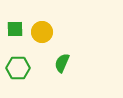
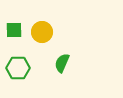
green square: moved 1 px left, 1 px down
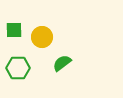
yellow circle: moved 5 px down
green semicircle: rotated 30 degrees clockwise
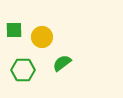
green hexagon: moved 5 px right, 2 px down
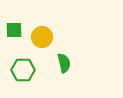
green semicircle: moved 2 px right; rotated 114 degrees clockwise
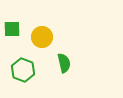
green square: moved 2 px left, 1 px up
green hexagon: rotated 20 degrees clockwise
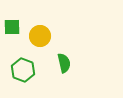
green square: moved 2 px up
yellow circle: moved 2 px left, 1 px up
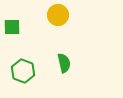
yellow circle: moved 18 px right, 21 px up
green hexagon: moved 1 px down
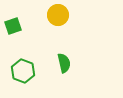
green square: moved 1 px right, 1 px up; rotated 18 degrees counterclockwise
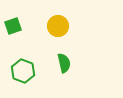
yellow circle: moved 11 px down
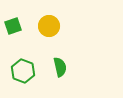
yellow circle: moved 9 px left
green semicircle: moved 4 px left, 4 px down
